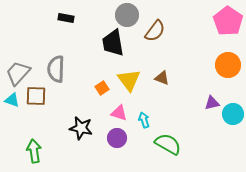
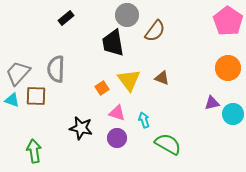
black rectangle: rotated 49 degrees counterclockwise
orange circle: moved 3 px down
pink triangle: moved 2 px left
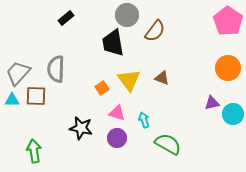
cyan triangle: rotated 21 degrees counterclockwise
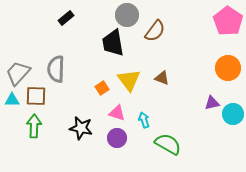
green arrow: moved 25 px up; rotated 10 degrees clockwise
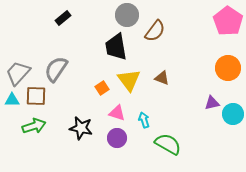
black rectangle: moved 3 px left
black trapezoid: moved 3 px right, 4 px down
gray semicircle: rotated 32 degrees clockwise
green arrow: rotated 70 degrees clockwise
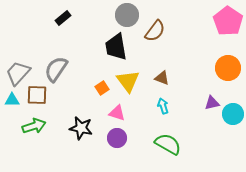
yellow triangle: moved 1 px left, 1 px down
brown square: moved 1 px right, 1 px up
cyan arrow: moved 19 px right, 14 px up
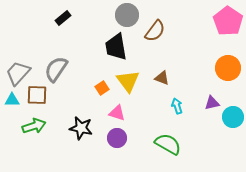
cyan arrow: moved 14 px right
cyan circle: moved 3 px down
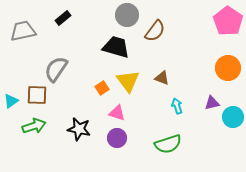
black trapezoid: rotated 116 degrees clockwise
gray trapezoid: moved 5 px right, 42 px up; rotated 36 degrees clockwise
cyan triangle: moved 1 px left, 1 px down; rotated 35 degrees counterclockwise
black star: moved 2 px left, 1 px down
green semicircle: rotated 132 degrees clockwise
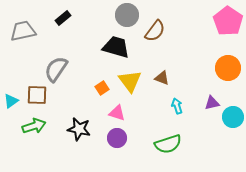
yellow triangle: moved 2 px right
